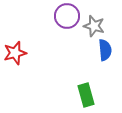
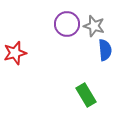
purple circle: moved 8 px down
green rectangle: rotated 15 degrees counterclockwise
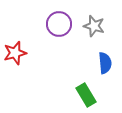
purple circle: moved 8 px left
blue semicircle: moved 13 px down
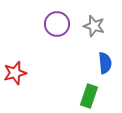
purple circle: moved 2 px left
red star: moved 20 px down
green rectangle: moved 3 px right, 1 px down; rotated 50 degrees clockwise
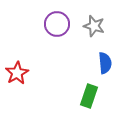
red star: moved 2 px right; rotated 15 degrees counterclockwise
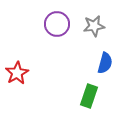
gray star: rotated 25 degrees counterclockwise
blue semicircle: rotated 20 degrees clockwise
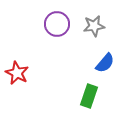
blue semicircle: rotated 25 degrees clockwise
red star: rotated 15 degrees counterclockwise
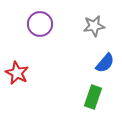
purple circle: moved 17 px left
green rectangle: moved 4 px right, 1 px down
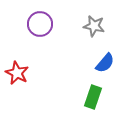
gray star: rotated 20 degrees clockwise
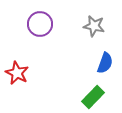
blue semicircle: rotated 20 degrees counterclockwise
green rectangle: rotated 25 degrees clockwise
